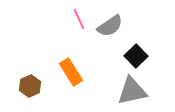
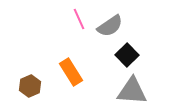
black square: moved 9 px left, 1 px up
gray triangle: rotated 16 degrees clockwise
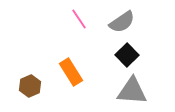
pink line: rotated 10 degrees counterclockwise
gray semicircle: moved 12 px right, 4 px up
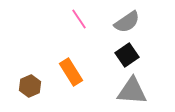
gray semicircle: moved 5 px right
black square: rotated 10 degrees clockwise
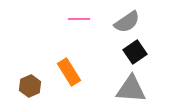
pink line: rotated 55 degrees counterclockwise
black square: moved 8 px right, 3 px up
orange rectangle: moved 2 px left
gray triangle: moved 1 px left, 2 px up
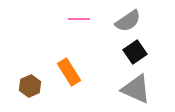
gray semicircle: moved 1 px right, 1 px up
gray triangle: moved 5 px right; rotated 20 degrees clockwise
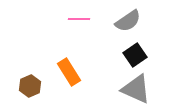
black square: moved 3 px down
